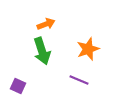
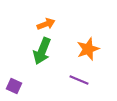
green arrow: rotated 40 degrees clockwise
purple square: moved 4 px left
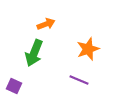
green arrow: moved 8 px left, 2 px down
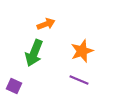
orange star: moved 6 px left, 2 px down
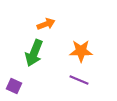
orange star: moved 1 px left; rotated 20 degrees clockwise
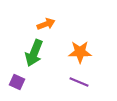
orange star: moved 1 px left, 1 px down
purple line: moved 2 px down
purple square: moved 3 px right, 4 px up
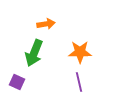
orange arrow: rotated 12 degrees clockwise
purple line: rotated 54 degrees clockwise
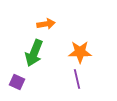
purple line: moved 2 px left, 3 px up
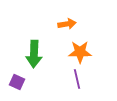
orange arrow: moved 21 px right
green arrow: moved 1 px down; rotated 20 degrees counterclockwise
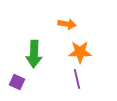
orange arrow: rotated 18 degrees clockwise
